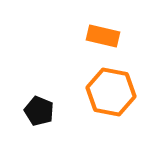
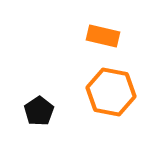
black pentagon: rotated 16 degrees clockwise
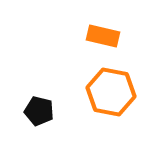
black pentagon: rotated 24 degrees counterclockwise
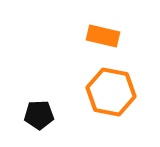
black pentagon: moved 4 px down; rotated 16 degrees counterclockwise
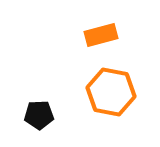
orange rectangle: moved 2 px left, 1 px up; rotated 28 degrees counterclockwise
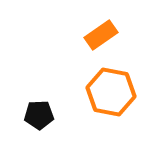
orange rectangle: rotated 20 degrees counterclockwise
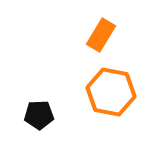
orange rectangle: rotated 24 degrees counterclockwise
